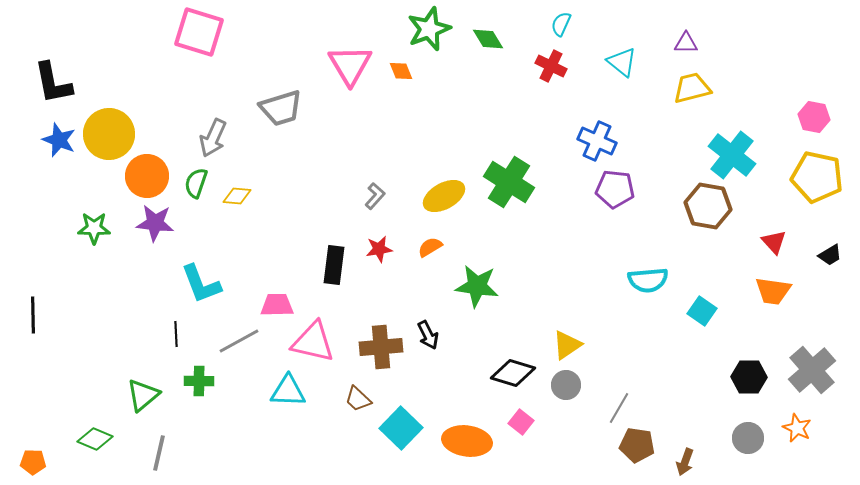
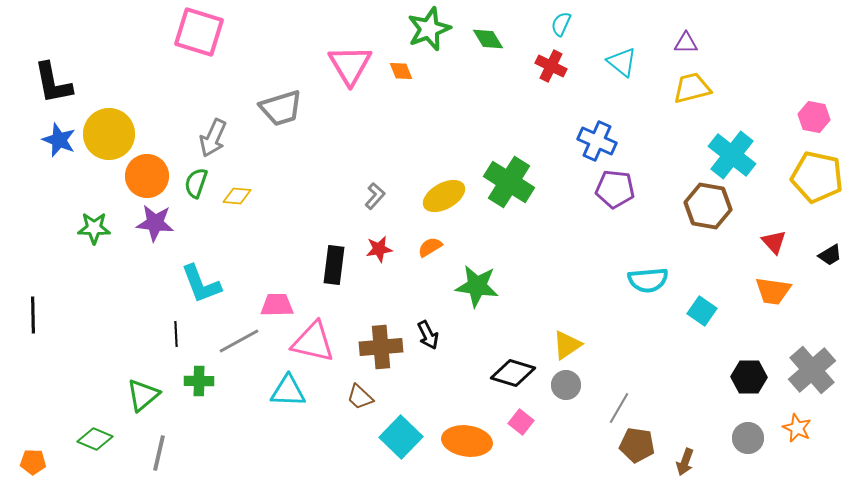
brown trapezoid at (358, 399): moved 2 px right, 2 px up
cyan square at (401, 428): moved 9 px down
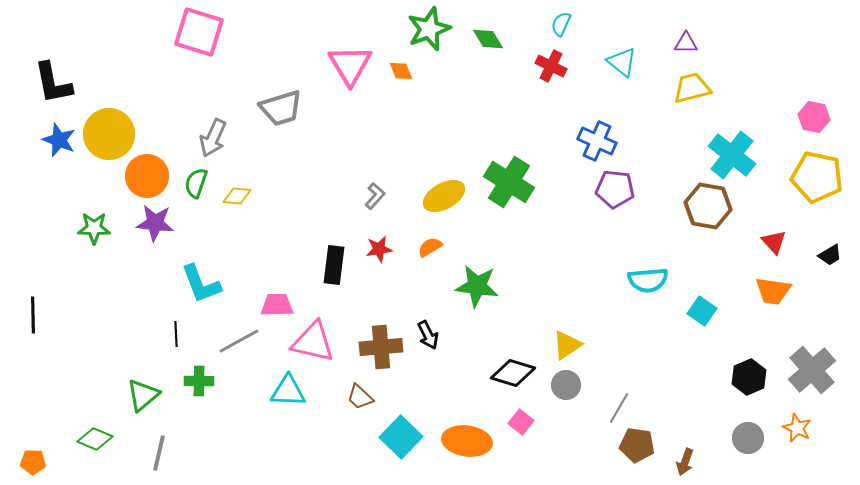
black hexagon at (749, 377): rotated 24 degrees counterclockwise
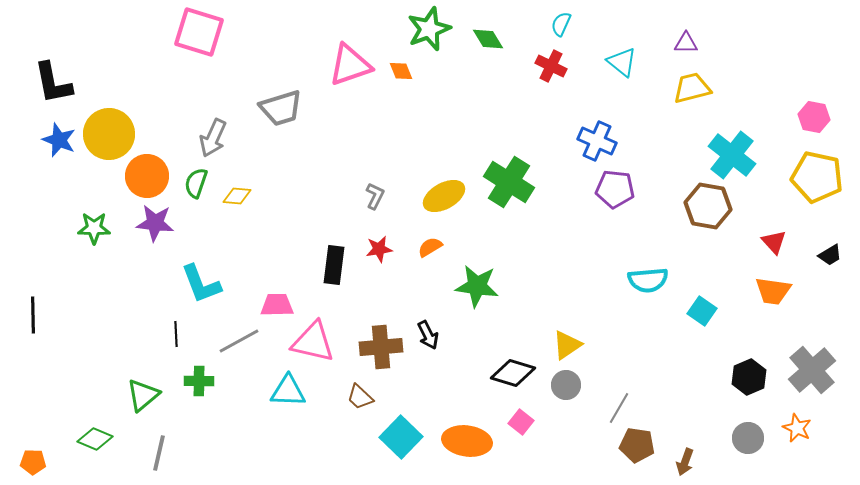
pink triangle at (350, 65): rotated 42 degrees clockwise
gray L-shape at (375, 196): rotated 16 degrees counterclockwise
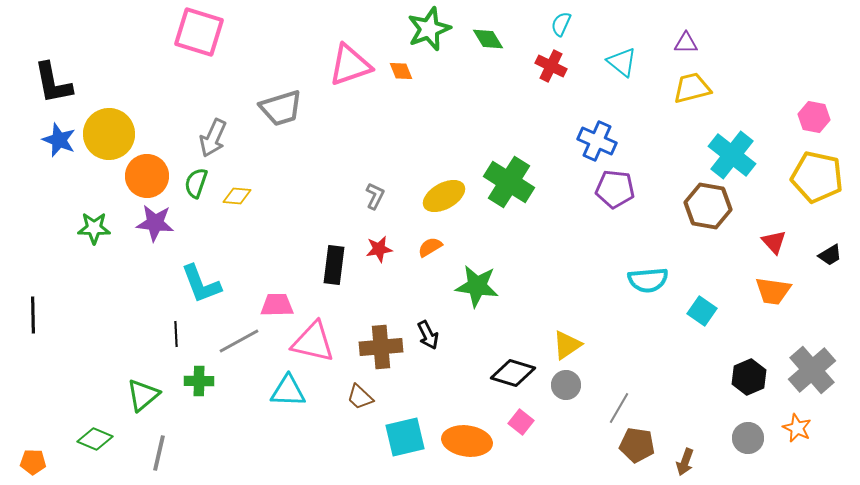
cyan square at (401, 437): moved 4 px right; rotated 33 degrees clockwise
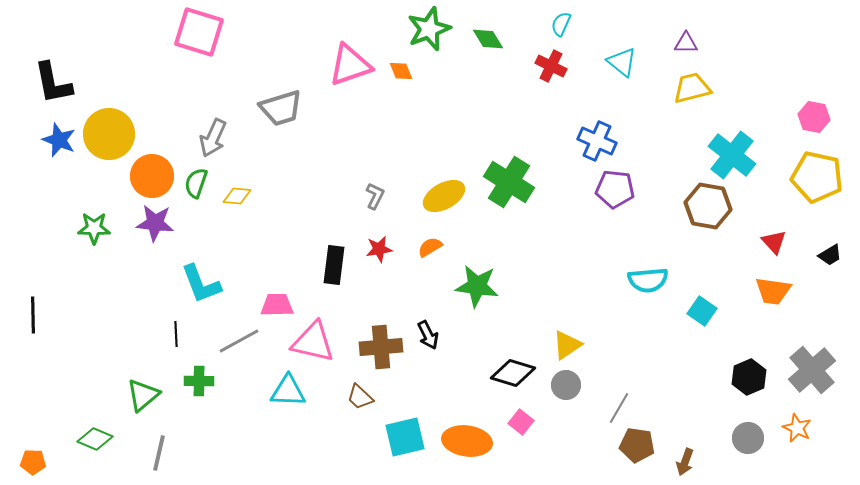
orange circle at (147, 176): moved 5 px right
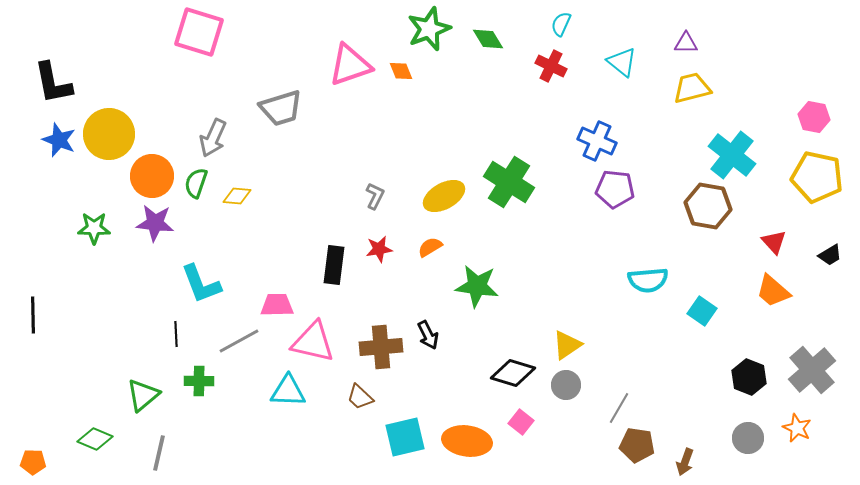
orange trapezoid at (773, 291): rotated 33 degrees clockwise
black hexagon at (749, 377): rotated 16 degrees counterclockwise
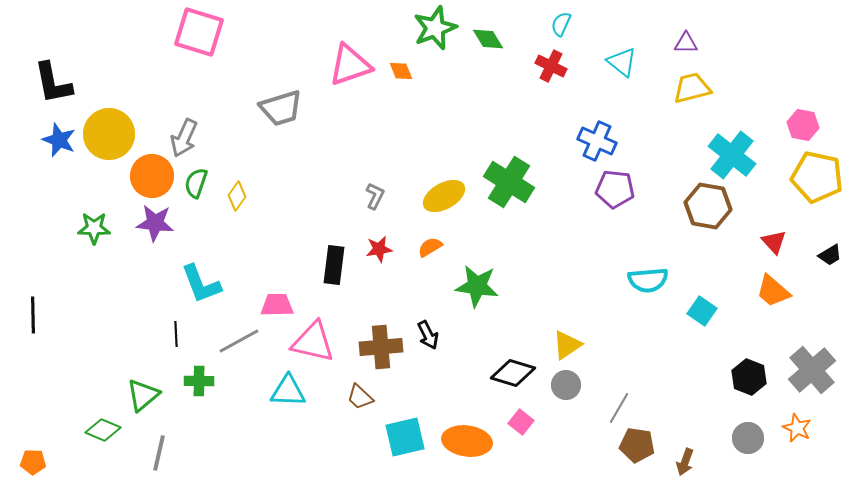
green star at (429, 29): moved 6 px right, 1 px up
pink hexagon at (814, 117): moved 11 px left, 8 px down
gray arrow at (213, 138): moved 29 px left
yellow diamond at (237, 196): rotated 60 degrees counterclockwise
green diamond at (95, 439): moved 8 px right, 9 px up
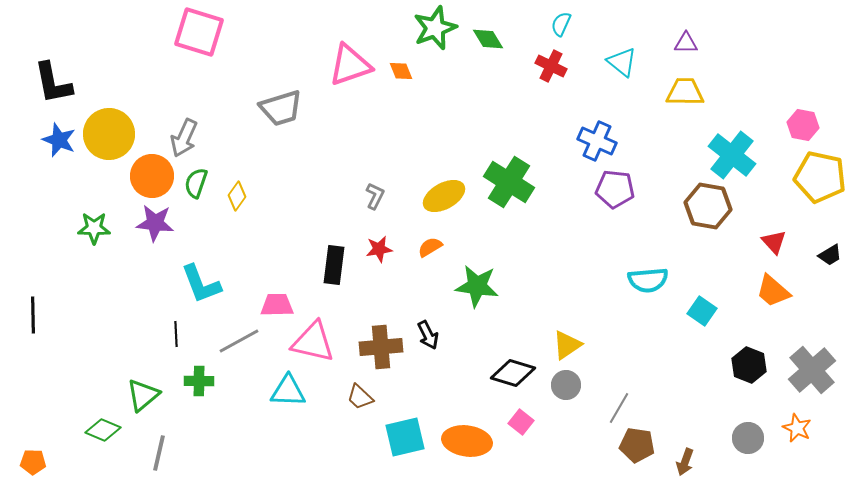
yellow trapezoid at (692, 88): moved 7 px left, 4 px down; rotated 15 degrees clockwise
yellow pentagon at (817, 177): moved 3 px right
black hexagon at (749, 377): moved 12 px up
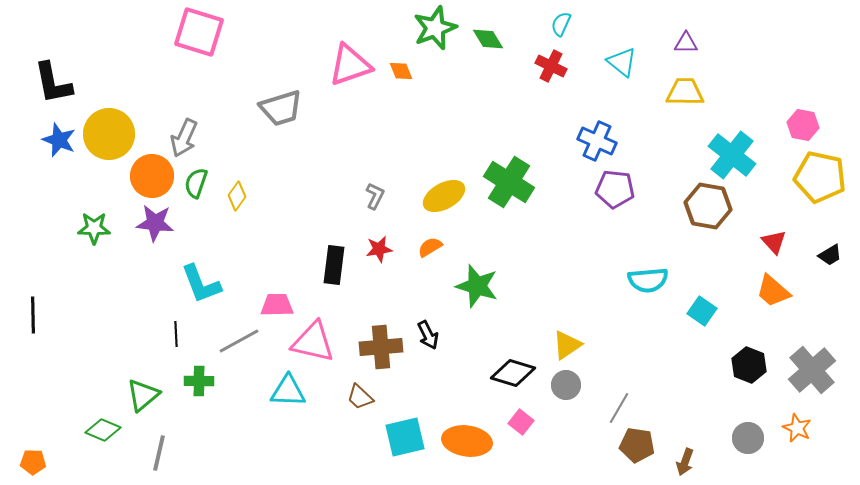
green star at (477, 286): rotated 9 degrees clockwise
